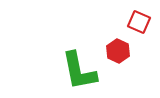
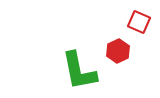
red hexagon: rotated 10 degrees clockwise
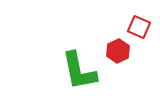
red square: moved 5 px down
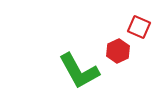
green L-shape: rotated 18 degrees counterclockwise
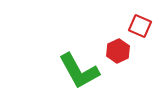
red square: moved 1 px right, 1 px up
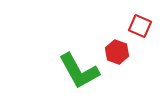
red hexagon: moved 1 px left, 1 px down; rotated 15 degrees counterclockwise
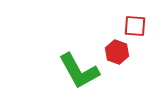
red square: moved 5 px left; rotated 20 degrees counterclockwise
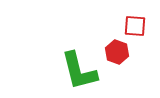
green L-shape: rotated 15 degrees clockwise
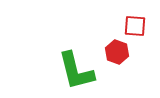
green L-shape: moved 3 px left
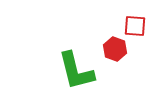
red hexagon: moved 2 px left, 3 px up
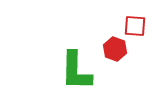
green L-shape: rotated 15 degrees clockwise
